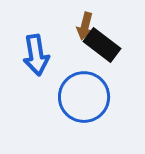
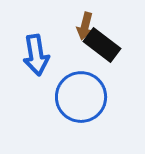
blue circle: moved 3 px left
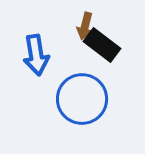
blue circle: moved 1 px right, 2 px down
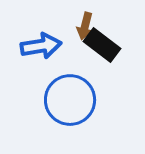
blue arrow: moved 5 px right, 9 px up; rotated 90 degrees counterclockwise
blue circle: moved 12 px left, 1 px down
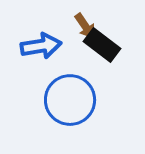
brown arrow: rotated 48 degrees counterclockwise
